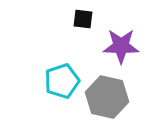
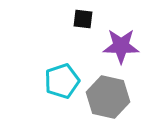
gray hexagon: moved 1 px right
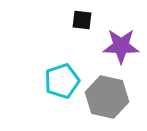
black square: moved 1 px left, 1 px down
gray hexagon: moved 1 px left
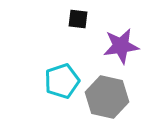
black square: moved 4 px left, 1 px up
purple star: rotated 9 degrees counterclockwise
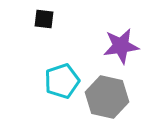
black square: moved 34 px left
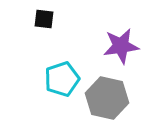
cyan pentagon: moved 2 px up
gray hexagon: moved 1 px down
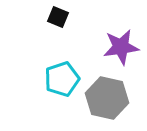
black square: moved 14 px right, 2 px up; rotated 15 degrees clockwise
purple star: moved 1 px down
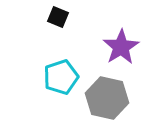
purple star: rotated 24 degrees counterclockwise
cyan pentagon: moved 1 px left, 2 px up
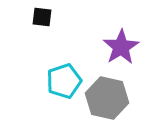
black square: moved 16 px left; rotated 15 degrees counterclockwise
cyan pentagon: moved 3 px right, 4 px down
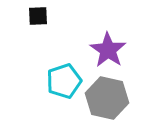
black square: moved 4 px left, 1 px up; rotated 10 degrees counterclockwise
purple star: moved 13 px left, 3 px down; rotated 6 degrees counterclockwise
